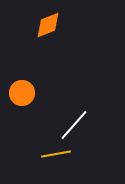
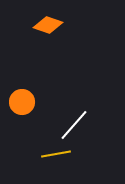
orange diamond: rotated 40 degrees clockwise
orange circle: moved 9 px down
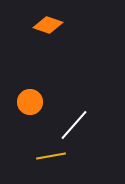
orange circle: moved 8 px right
yellow line: moved 5 px left, 2 px down
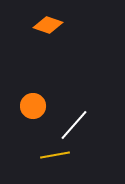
orange circle: moved 3 px right, 4 px down
yellow line: moved 4 px right, 1 px up
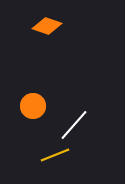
orange diamond: moved 1 px left, 1 px down
yellow line: rotated 12 degrees counterclockwise
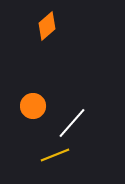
orange diamond: rotated 60 degrees counterclockwise
white line: moved 2 px left, 2 px up
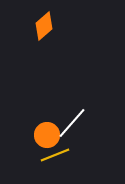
orange diamond: moved 3 px left
orange circle: moved 14 px right, 29 px down
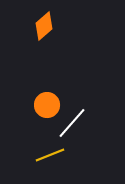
orange circle: moved 30 px up
yellow line: moved 5 px left
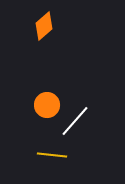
white line: moved 3 px right, 2 px up
yellow line: moved 2 px right; rotated 28 degrees clockwise
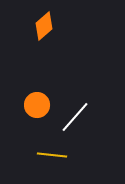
orange circle: moved 10 px left
white line: moved 4 px up
